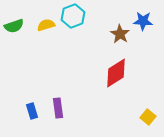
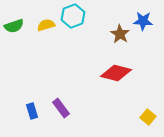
red diamond: rotated 48 degrees clockwise
purple rectangle: moved 3 px right; rotated 30 degrees counterclockwise
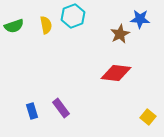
blue star: moved 3 px left, 2 px up
yellow semicircle: rotated 96 degrees clockwise
brown star: rotated 12 degrees clockwise
red diamond: rotated 8 degrees counterclockwise
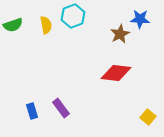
green semicircle: moved 1 px left, 1 px up
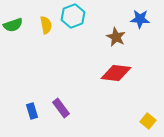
brown star: moved 4 px left, 3 px down; rotated 18 degrees counterclockwise
yellow square: moved 4 px down
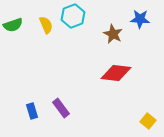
yellow semicircle: rotated 12 degrees counterclockwise
brown star: moved 3 px left, 3 px up
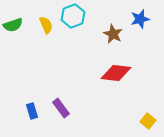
blue star: rotated 18 degrees counterclockwise
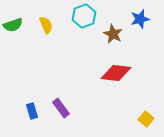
cyan hexagon: moved 11 px right
yellow square: moved 2 px left, 2 px up
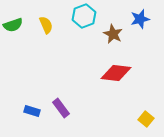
blue rectangle: rotated 56 degrees counterclockwise
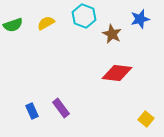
cyan hexagon: rotated 20 degrees counterclockwise
yellow semicircle: moved 2 px up; rotated 96 degrees counterclockwise
brown star: moved 1 px left
red diamond: moved 1 px right
blue rectangle: rotated 49 degrees clockwise
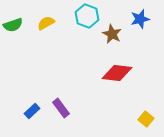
cyan hexagon: moved 3 px right
blue rectangle: rotated 70 degrees clockwise
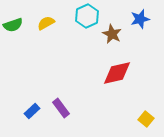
cyan hexagon: rotated 15 degrees clockwise
red diamond: rotated 20 degrees counterclockwise
